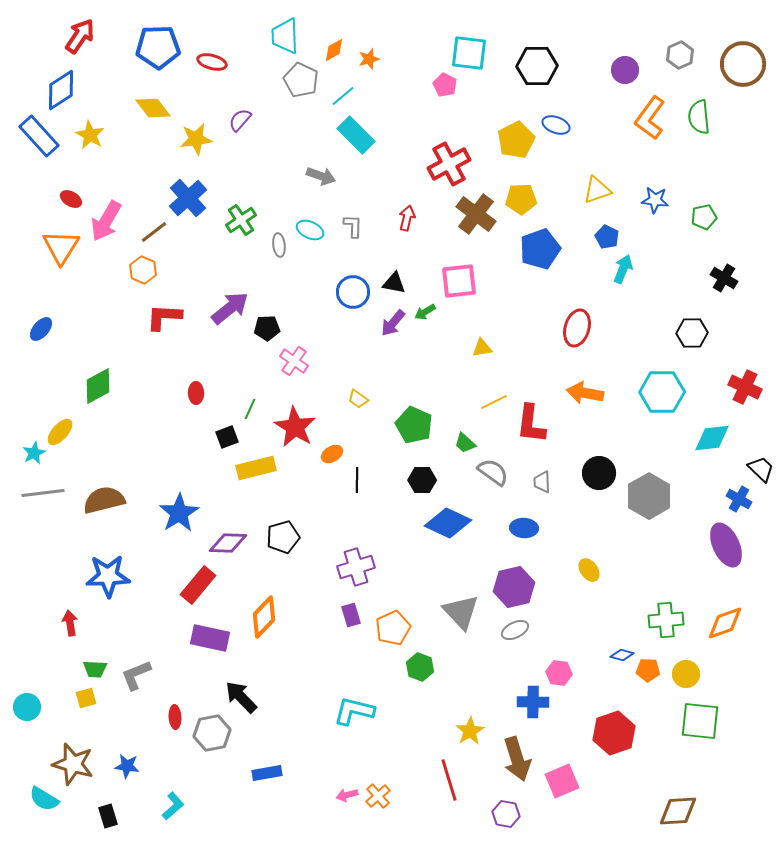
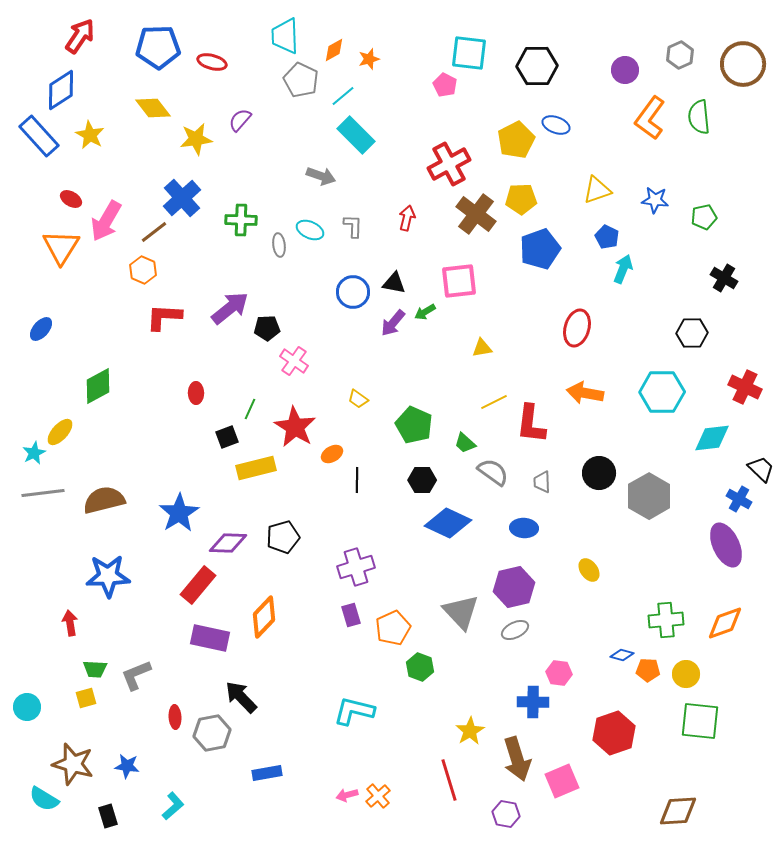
blue cross at (188, 198): moved 6 px left
green cross at (241, 220): rotated 36 degrees clockwise
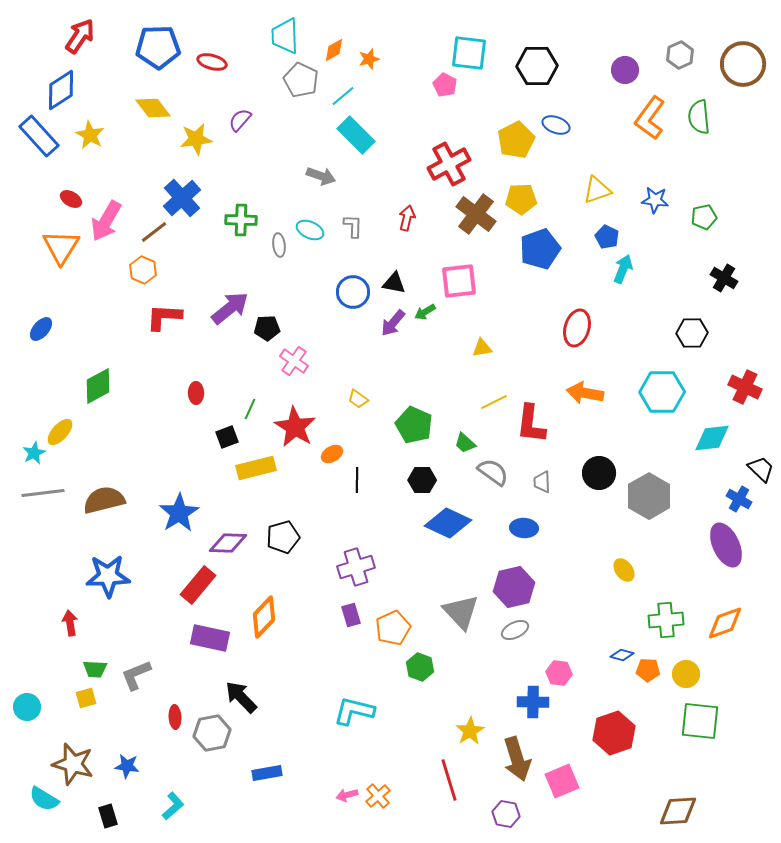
yellow ellipse at (589, 570): moved 35 px right
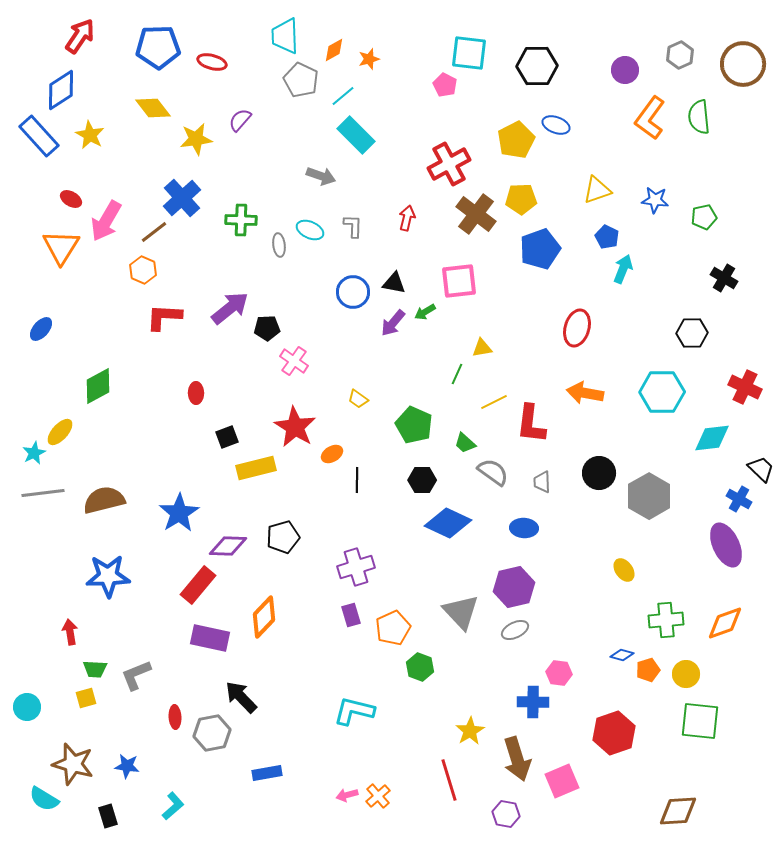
green line at (250, 409): moved 207 px right, 35 px up
purple diamond at (228, 543): moved 3 px down
red arrow at (70, 623): moved 9 px down
orange pentagon at (648, 670): rotated 20 degrees counterclockwise
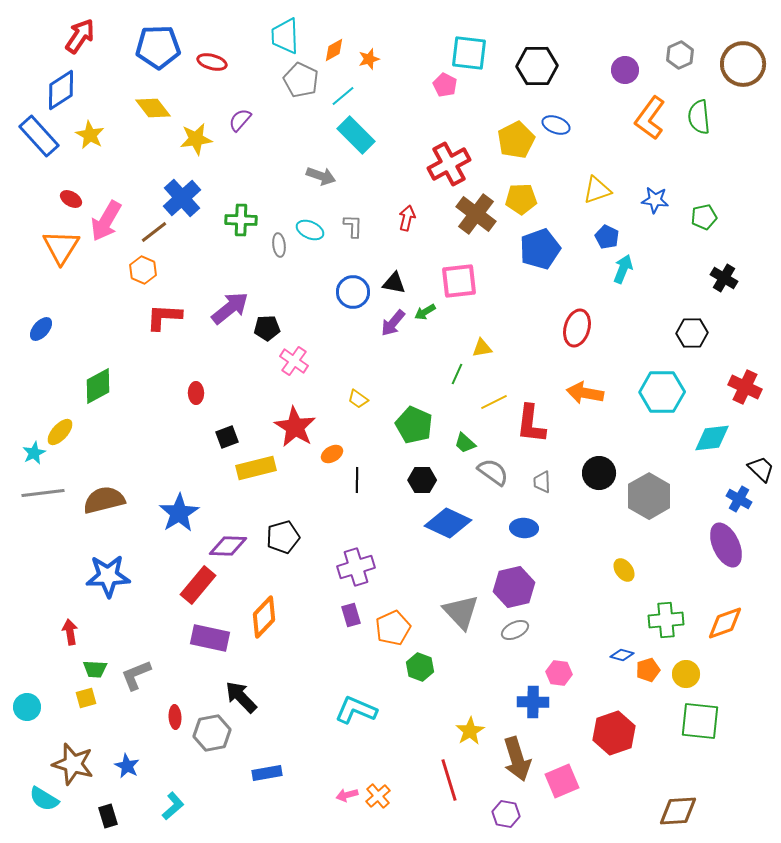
cyan L-shape at (354, 711): moved 2 px right, 1 px up; rotated 9 degrees clockwise
blue star at (127, 766): rotated 20 degrees clockwise
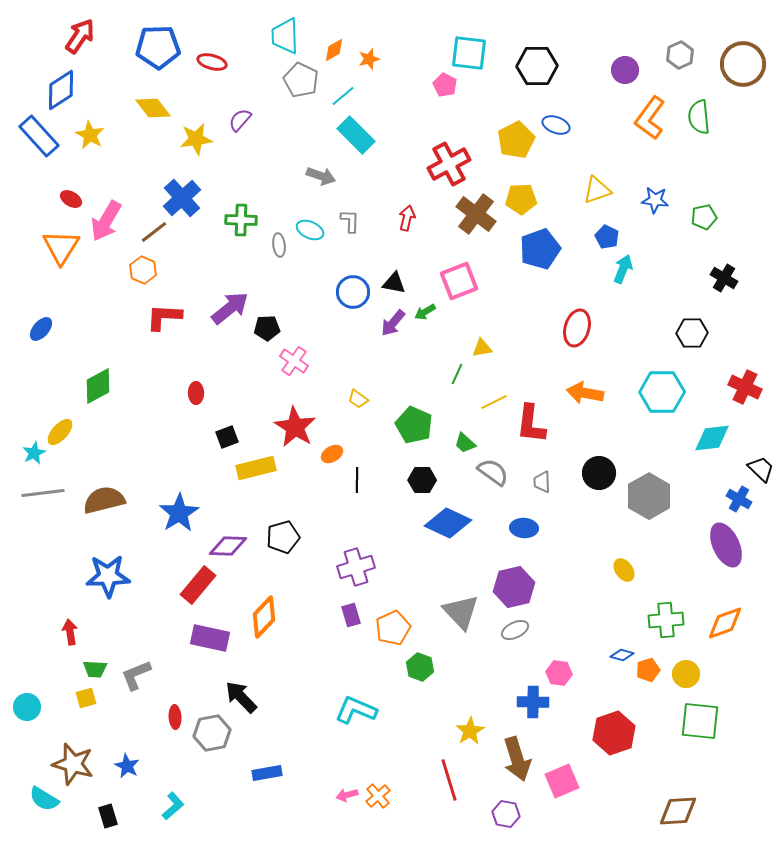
gray L-shape at (353, 226): moved 3 px left, 5 px up
pink square at (459, 281): rotated 15 degrees counterclockwise
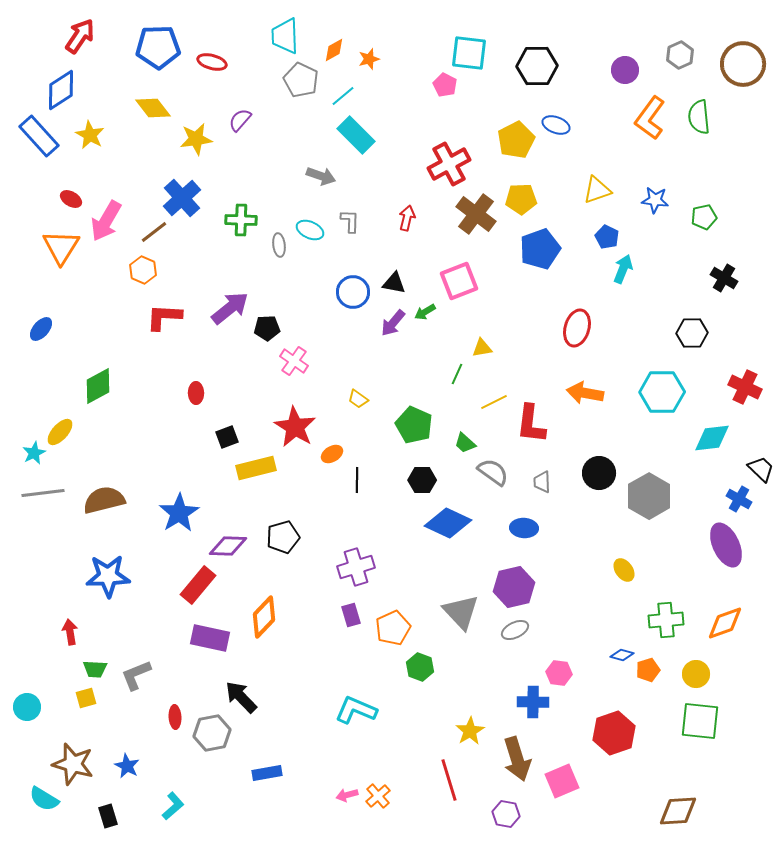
yellow circle at (686, 674): moved 10 px right
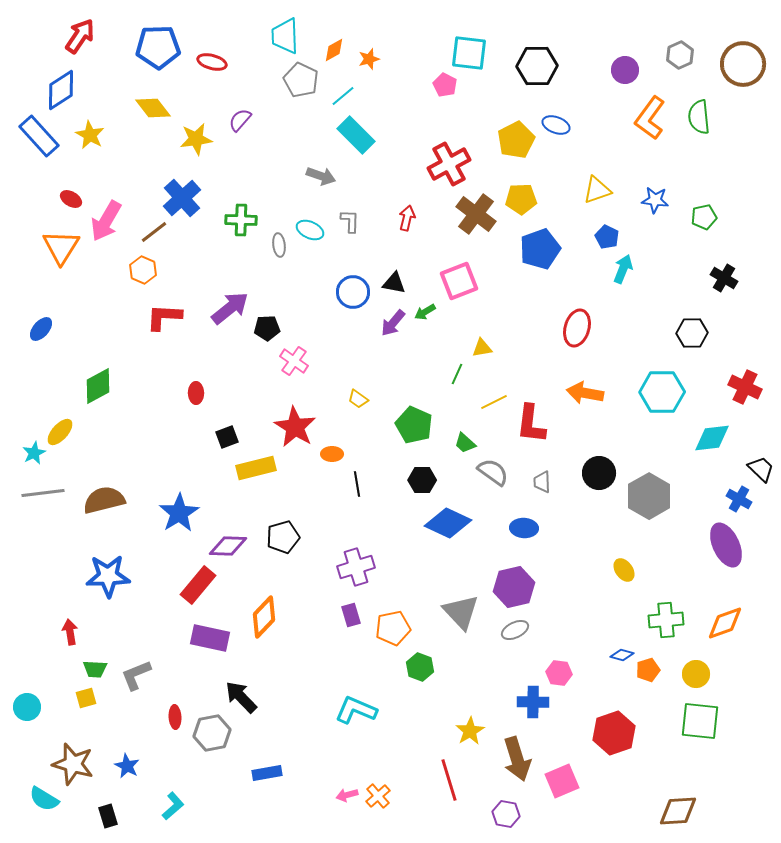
orange ellipse at (332, 454): rotated 30 degrees clockwise
black line at (357, 480): moved 4 px down; rotated 10 degrees counterclockwise
orange pentagon at (393, 628): rotated 12 degrees clockwise
